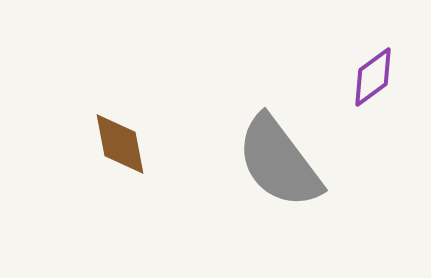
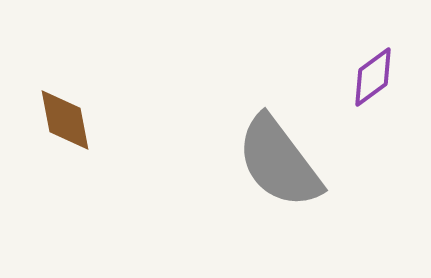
brown diamond: moved 55 px left, 24 px up
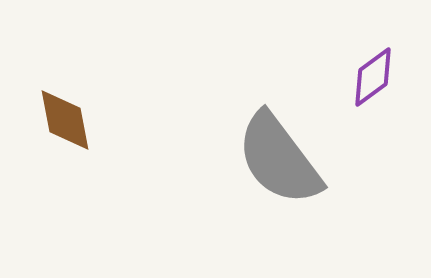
gray semicircle: moved 3 px up
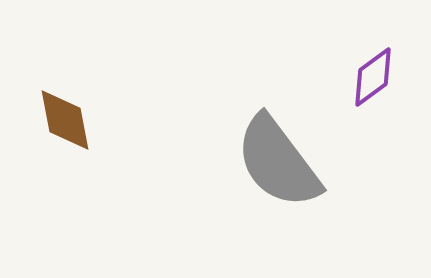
gray semicircle: moved 1 px left, 3 px down
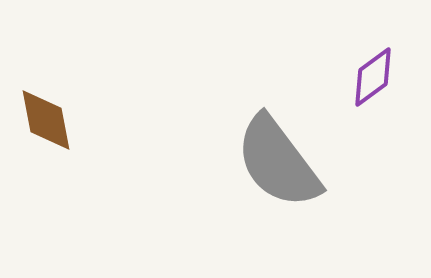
brown diamond: moved 19 px left
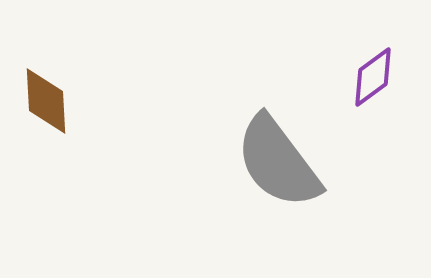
brown diamond: moved 19 px up; rotated 8 degrees clockwise
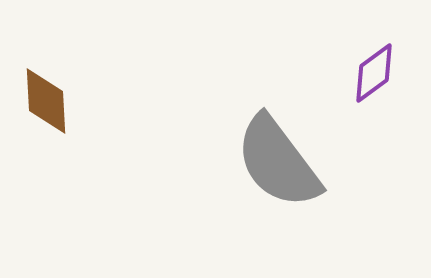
purple diamond: moved 1 px right, 4 px up
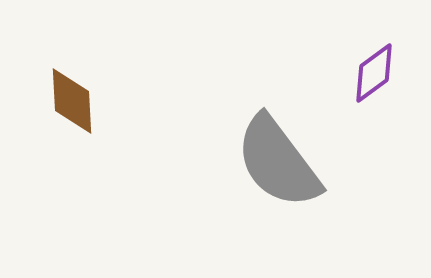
brown diamond: moved 26 px right
